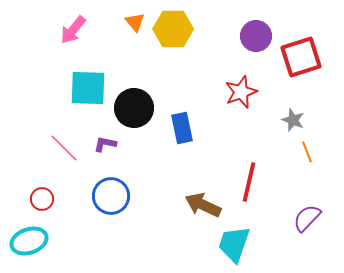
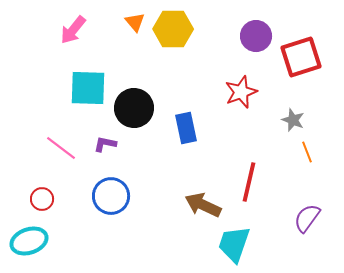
blue rectangle: moved 4 px right
pink line: moved 3 px left; rotated 8 degrees counterclockwise
purple semicircle: rotated 8 degrees counterclockwise
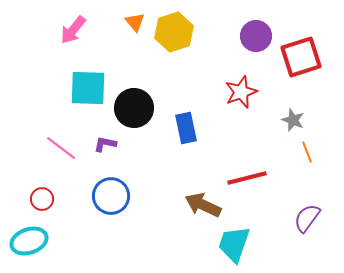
yellow hexagon: moved 1 px right, 3 px down; rotated 18 degrees counterclockwise
red line: moved 2 px left, 4 px up; rotated 63 degrees clockwise
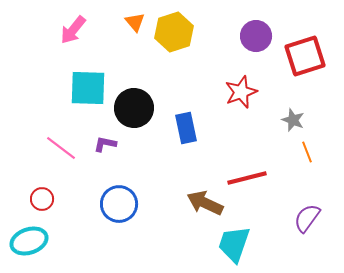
red square: moved 4 px right, 1 px up
blue circle: moved 8 px right, 8 px down
brown arrow: moved 2 px right, 2 px up
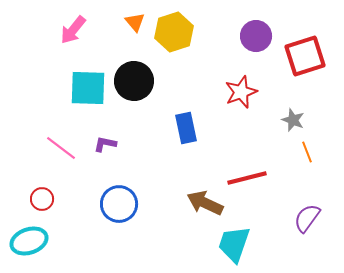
black circle: moved 27 px up
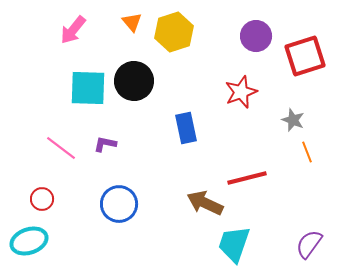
orange triangle: moved 3 px left
purple semicircle: moved 2 px right, 26 px down
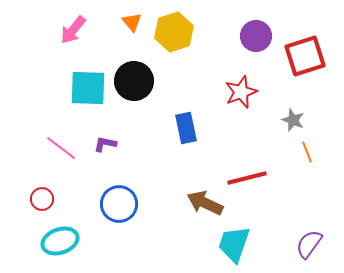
cyan ellipse: moved 31 px right
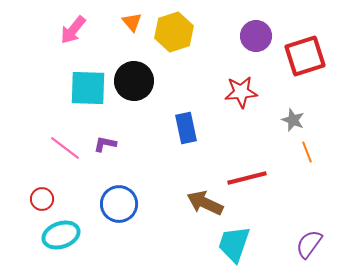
red star: rotated 16 degrees clockwise
pink line: moved 4 px right
cyan ellipse: moved 1 px right, 6 px up
